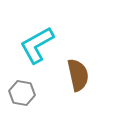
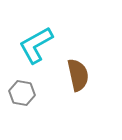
cyan L-shape: moved 1 px left
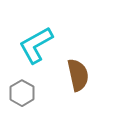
gray hexagon: rotated 20 degrees clockwise
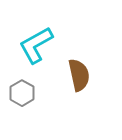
brown semicircle: moved 1 px right
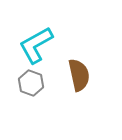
gray hexagon: moved 9 px right, 10 px up; rotated 10 degrees counterclockwise
